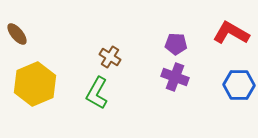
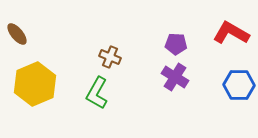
brown cross: rotated 10 degrees counterclockwise
purple cross: rotated 12 degrees clockwise
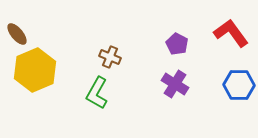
red L-shape: rotated 24 degrees clockwise
purple pentagon: moved 1 px right; rotated 25 degrees clockwise
purple cross: moved 7 px down
yellow hexagon: moved 14 px up
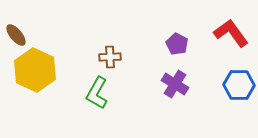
brown ellipse: moved 1 px left, 1 px down
brown cross: rotated 25 degrees counterclockwise
yellow hexagon: rotated 12 degrees counterclockwise
